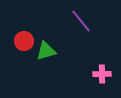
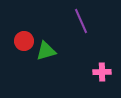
purple line: rotated 15 degrees clockwise
pink cross: moved 2 px up
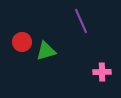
red circle: moved 2 px left, 1 px down
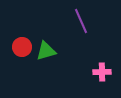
red circle: moved 5 px down
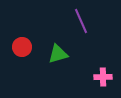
green triangle: moved 12 px right, 3 px down
pink cross: moved 1 px right, 5 px down
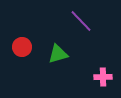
purple line: rotated 20 degrees counterclockwise
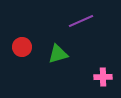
purple line: rotated 70 degrees counterclockwise
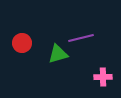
purple line: moved 17 px down; rotated 10 degrees clockwise
red circle: moved 4 px up
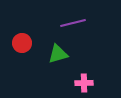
purple line: moved 8 px left, 15 px up
pink cross: moved 19 px left, 6 px down
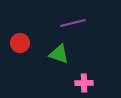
red circle: moved 2 px left
green triangle: moved 1 px right; rotated 35 degrees clockwise
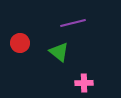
green triangle: moved 2 px up; rotated 20 degrees clockwise
